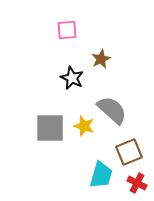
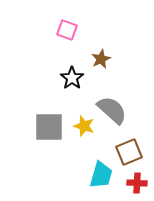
pink square: rotated 25 degrees clockwise
black star: rotated 10 degrees clockwise
gray square: moved 1 px left, 1 px up
red cross: rotated 24 degrees counterclockwise
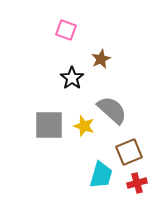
pink square: moved 1 px left
gray square: moved 2 px up
red cross: rotated 18 degrees counterclockwise
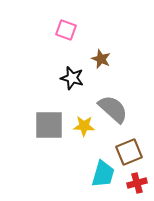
brown star: rotated 24 degrees counterclockwise
black star: rotated 20 degrees counterclockwise
gray semicircle: moved 1 px right, 1 px up
yellow star: rotated 15 degrees counterclockwise
cyan trapezoid: moved 2 px right, 1 px up
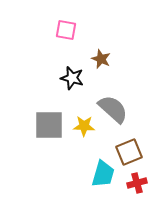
pink square: rotated 10 degrees counterclockwise
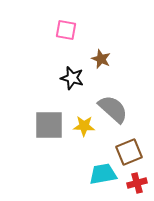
cyan trapezoid: rotated 116 degrees counterclockwise
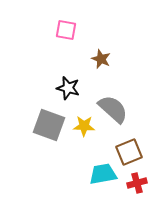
black star: moved 4 px left, 10 px down
gray square: rotated 20 degrees clockwise
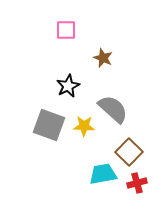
pink square: rotated 10 degrees counterclockwise
brown star: moved 2 px right, 1 px up
black star: moved 2 px up; rotated 30 degrees clockwise
brown square: rotated 24 degrees counterclockwise
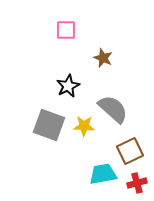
brown square: moved 1 px right, 1 px up; rotated 20 degrees clockwise
